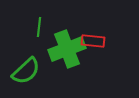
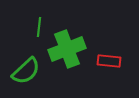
red rectangle: moved 16 px right, 20 px down
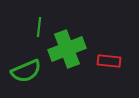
green semicircle: rotated 20 degrees clockwise
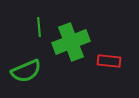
green line: rotated 12 degrees counterclockwise
green cross: moved 4 px right, 7 px up
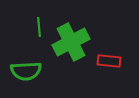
green cross: rotated 6 degrees counterclockwise
green semicircle: rotated 20 degrees clockwise
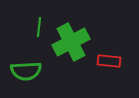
green line: rotated 12 degrees clockwise
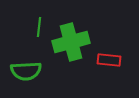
green cross: rotated 12 degrees clockwise
red rectangle: moved 1 px up
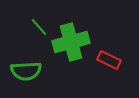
green line: rotated 48 degrees counterclockwise
red rectangle: rotated 20 degrees clockwise
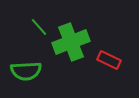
green cross: rotated 6 degrees counterclockwise
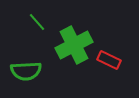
green line: moved 2 px left, 5 px up
green cross: moved 3 px right, 3 px down; rotated 6 degrees counterclockwise
